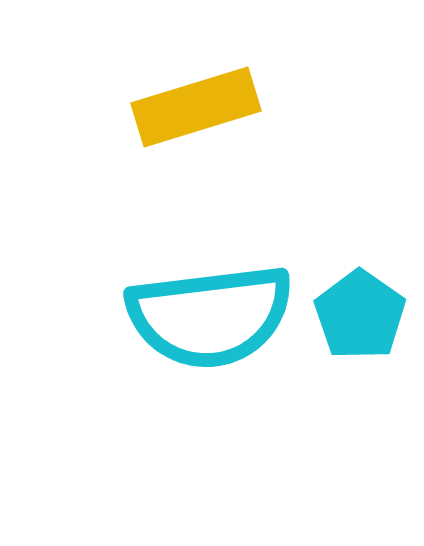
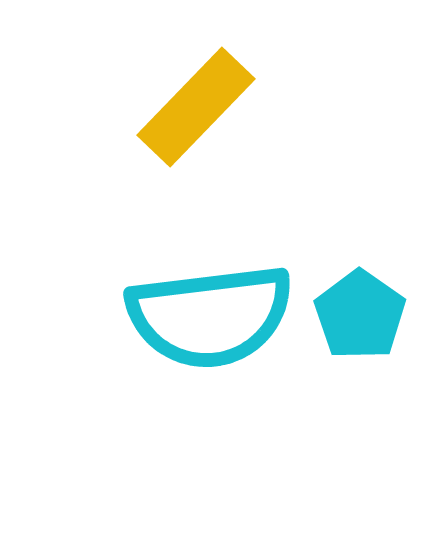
yellow rectangle: rotated 29 degrees counterclockwise
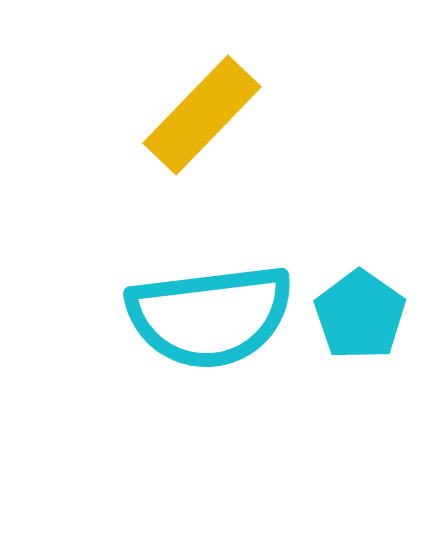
yellow rectangle: moved 6 px right, 8 px down
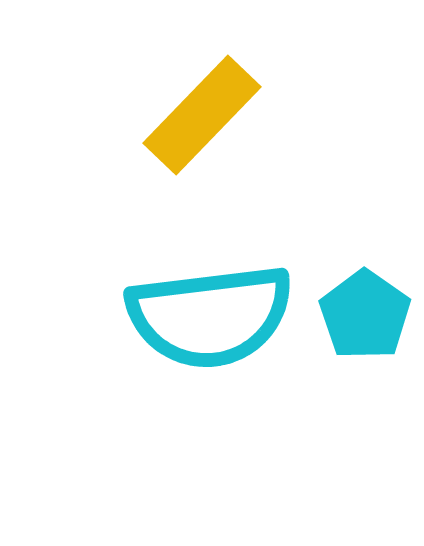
cyan pentagon: moved 5 px right
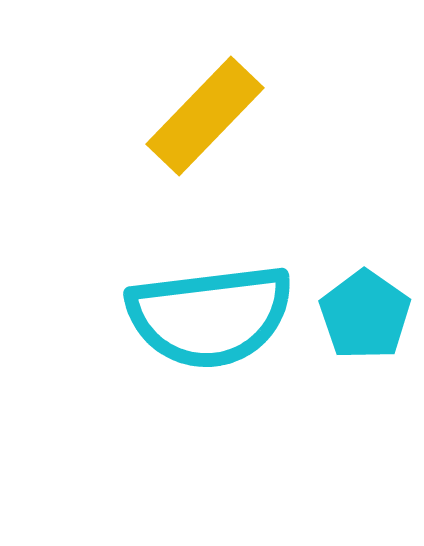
yellow rectangle: moved 3 px right, 1 px down
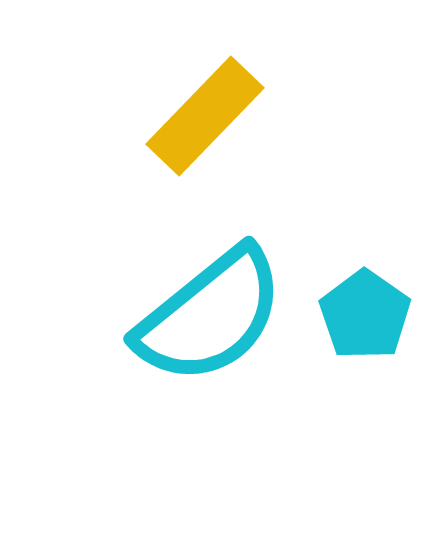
cyan semicircle: rotated 32 degrees counterclockwise
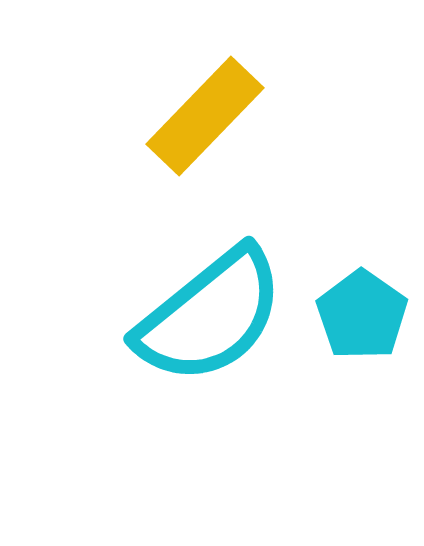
cyan pentagon: moved 3 px left
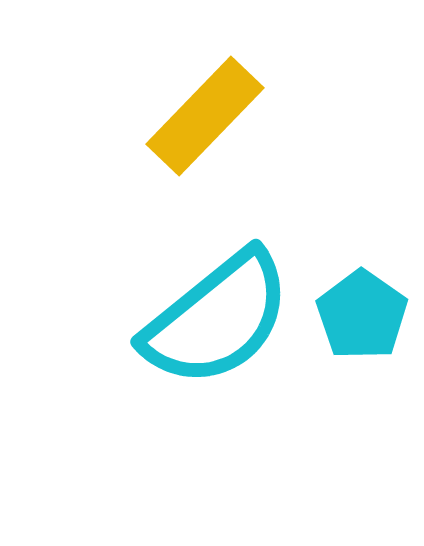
cyan semicircle: moved 7 px right, 3 px down
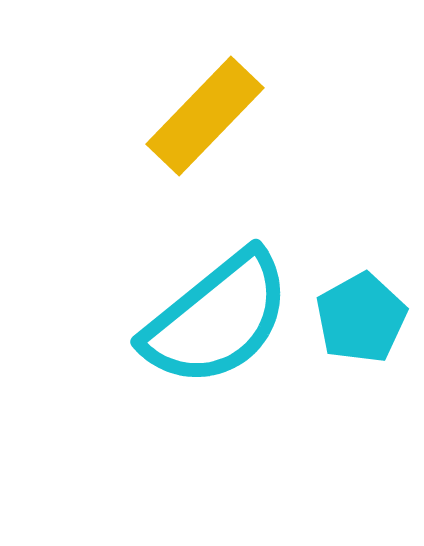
cyan pentagon: moved 1 px left, 3 px down; rotated 8 degrees clockwise
